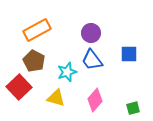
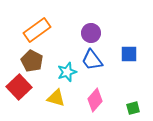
orange rectangle: rotated 8 degrees counterclockwise
brown pentagon: moved 2 px left
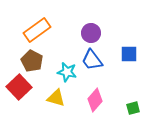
cyan star: rotated 30 degrees clockwise
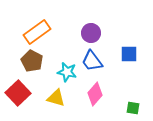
orange rectangle: moved 2 px down
blue trapezoid: moved 1 px down
red square: moved 1 px left, 6 px down
pink diamond: moved 6 px up
green square: rotated 24 degrees clockwise
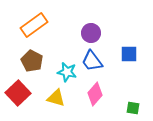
orange rectangle: moved 3 px left, 7 px up
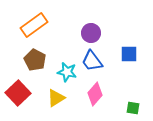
brown pentagon: moved 3 px right, 1 px up
yellow triangle: rotated 48 degrees counterclockwise
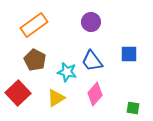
purple circle: moved 11 px up
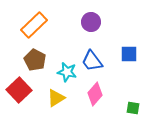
orange rectangle: rotated 8 degrees counterclockwise
red square: moved 1 px right, 3 px up
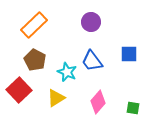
cyan star: rotated 12 degrees clockwise
pink diamond: moved 3 px right, 8 px down
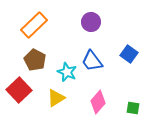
blue square: rotated 36 degrees clockwise
